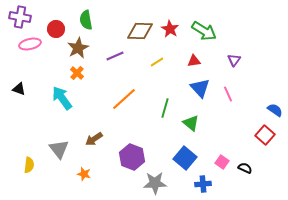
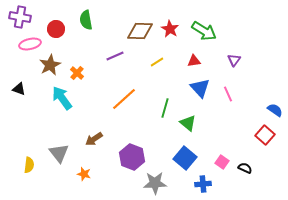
brown star: moved 28 px left, 17 px down
green triangle: moved 3 px left
gray triangle: moved 4 px down
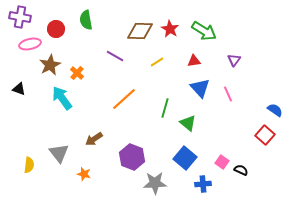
purple line: rotated 54 degrees clockwise
black semicircle: moved 4 px left, 2 px down
